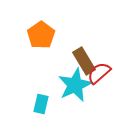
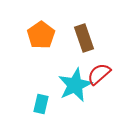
brown rectangle: moved 23 px up; rotated 12 degrees clockwise
red semicircle: moved 1 px down
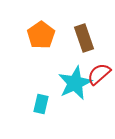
cyan star: moved 2 px up
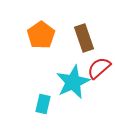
red semicircle: moved 6 px up
cyan star: moved 2 px left, 1 px up
cyan rectangle: moved 2 px right
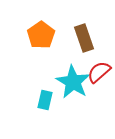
red semicircle: moved 4 px down
cyan star: rotated 16 degrees counterclockwise
cyan rectangle: moved 2 px right, 4 px up
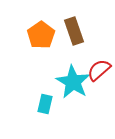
brown rectangle: moved 10 px left, 7 px up
red semicircle: moved 2 px up
cyan rectangle: moved 4 px down
